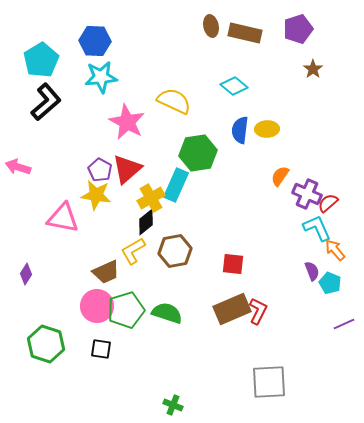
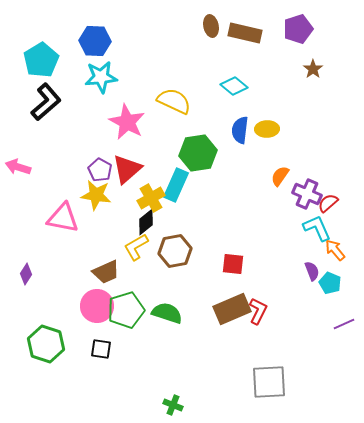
yellow L-shape at (133, 251): moved 3 px right, 4 px up
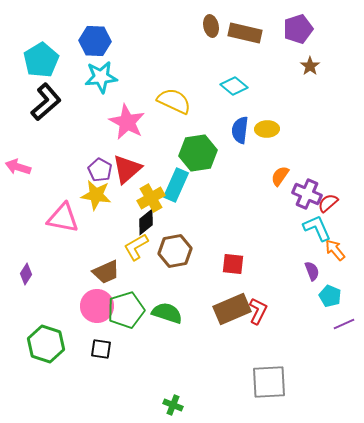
brown star at (313, 69): moved 3 px left, 3 px up
cyan pentagon at (330, 283): moved 13 px down
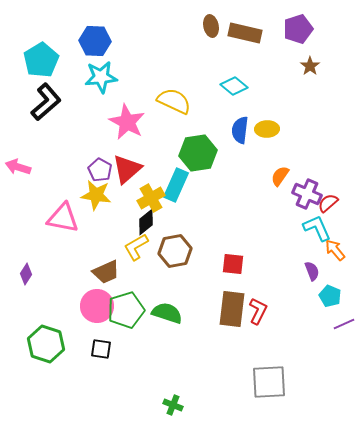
brown rectangle at (232, 309): rotated 60 degrees counterclockwise
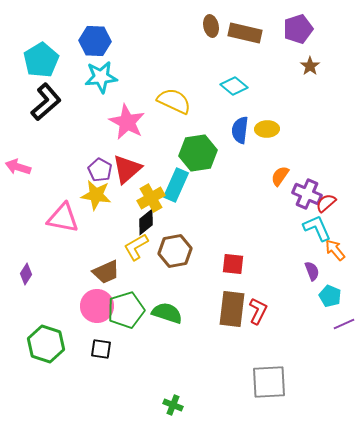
red semicircle at (328, 203): moved 2 px left
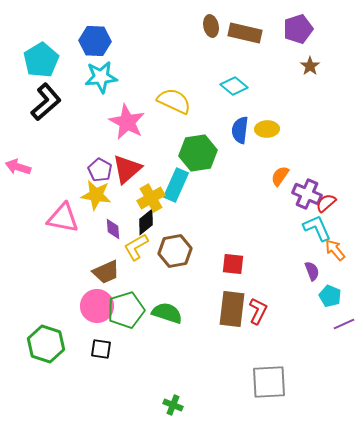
purple diamond at (26, 274): moved 87 px right, 45 px up; rotated 35 degrees counterclockwise
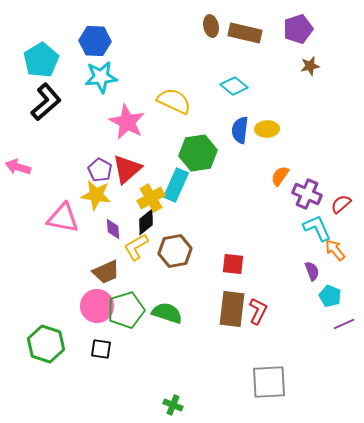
brown star at (310, 66): rotated 24 degrees clockwise
red semicircle at (326, 203): moved 15 px right, 1 px down
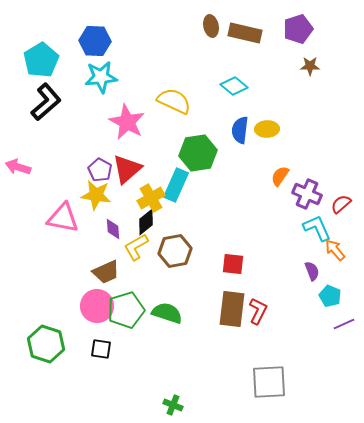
brown star at (310, 66): rotated 12 degrees clockwise
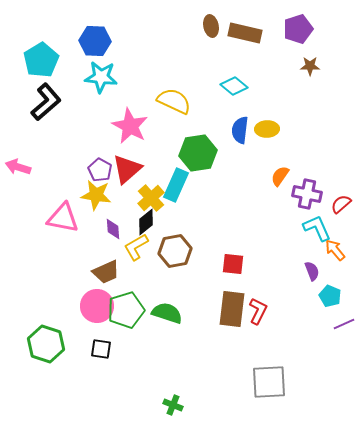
cyan star at (101, 77): rotated 12 degrees clockwise
pink star at (127, 122): moved 3 px right, 4 px down
purple cross at (307, 194): rotated 12 degrees counterclockwise
yellow cross at (151, 198): rotated 12 degrees counterclockwise
